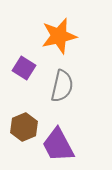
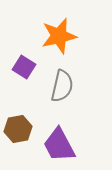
purple square: moved 1 px up
brown hexagon: moved 6 px left, 2 px down; rotated 12 degrees clockwise
purple trapezoid: moved 1 px right
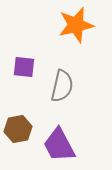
orange star: moved 17 px right, 11 px up
purple square: rotated 25 degrees counterclockwise
